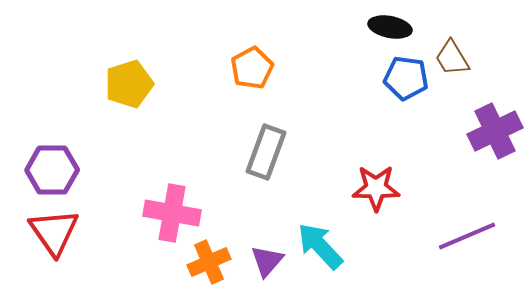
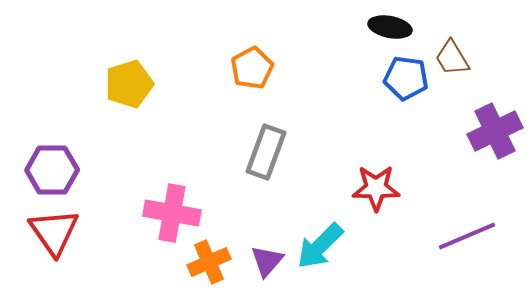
cyan arrow: rotated 92 degrees counterclockwise
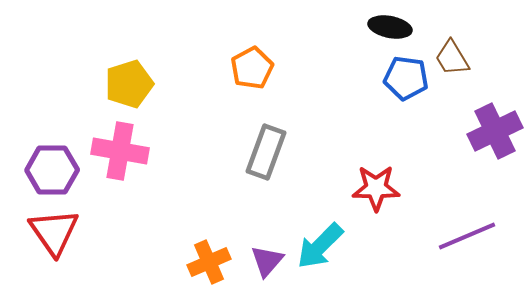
pink cross: moved 52 px left, 62 px up
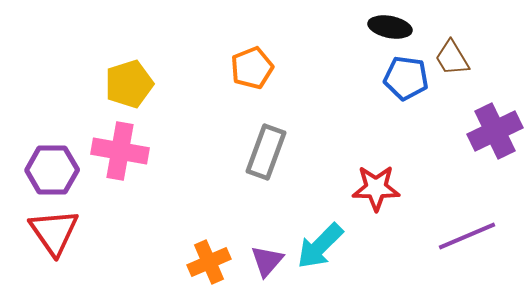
orange pentagon: rotated 6 degrees clockwise
